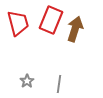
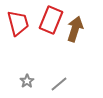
gray line: rotated 42 degrees clockwise
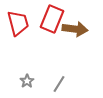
red rectangle: moved 1 px right, 1 px up
brown arrow: rotated 80 degrees clockwise
gray line: rotated 18 degrees counterclockwise
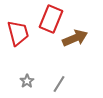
red rectangle: moved 1 px left
red trapezoid: moved 10 px down
brown arrow: moved 9 px down; rotated 30 degrees counterclockwise
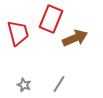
gray star: moved 3 px left, 4 px down; rotated 16 degrees counterclockwise
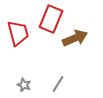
gray line: moved 1 px left
